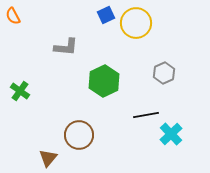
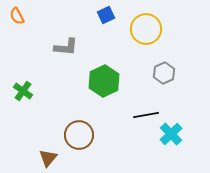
orange semicircle: moved 4 px right
yellow circle: moved 10 px right, 6 px down
green cross: moved 3 px right
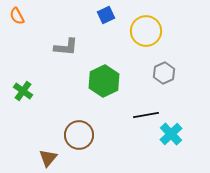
yellow circle: moved 2 px down
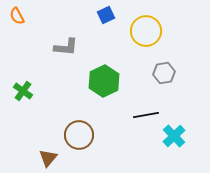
gray hexagon: rotated 15 degrees clockwise
cyan cross: moved 3 px right, 2 px down
